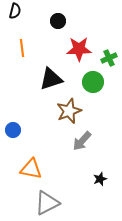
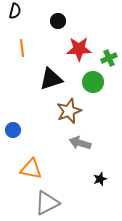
gray arrow: moved 2 px left, 2 px down; rotated 65 degrees clockwise
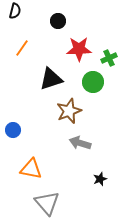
orange line: rotated 42 degrees clockwise
gray triangle: rotated 44 degrees counterclockwise
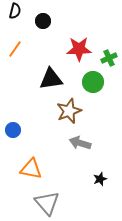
black circle: moved 15 px left
orange line: moved 7 px left, 1 px down
black triangle: rotated 10 degrees clockwise
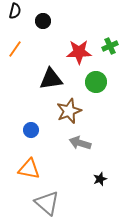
red star: moved 3 px down
green cross: moved 1 px right, 12 px up
green circle: moved 3 px right
blue circle: moved 18 px right
orange triangle: moved 2 px left
gray triangle: rotated 8 degrees counterclockwise
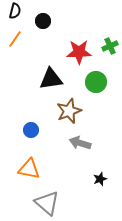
orange line: moved 10 px up
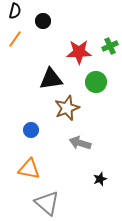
brown star: moved 2 px left, 3 px up
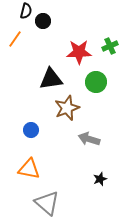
black semicircle: moved 11 px right
gray arrow: moved 9 px right, 4 px up
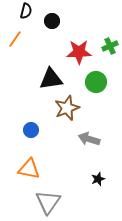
black circle: moved 9 px right
black star: moved 2 px left
gray triangle: moved 1 px right, 1 px up; rotated 24 degrees clockwise
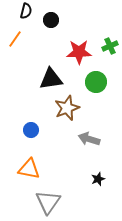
black circle: moved 1 px left, 1 px up
